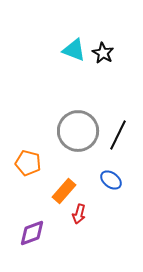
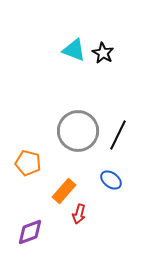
purple diamond: moved 2 px left, 1 px up
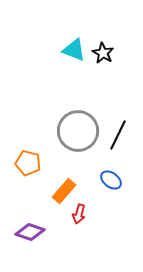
purple diamond: rotated 40 degrees clockwise
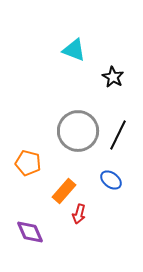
black star: moved 10 px right, 24 px down
purple diamond: rotated 48 degrees clockwise
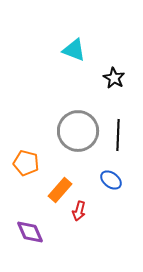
black star: moved 1 px right, 1 px down
black line: rotated 24 degrees counterclockwise
orange pentagon: moved 2 px left
orange rectangle: moved 4 px left, 1 px up
red arrow: moved 3 px up
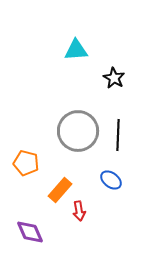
cyan triangle: moved 2 px right; rotated 25 degrees counterclockwise
red arrow: rotated 24 degrees counterclockwise
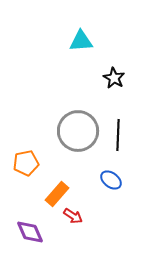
cyan triangle: moved 5 px right, 9 px up
orange pentagon: rotated 25 degrees counterclockwise
orange rectangle: moved 3 px left, 4 px down
red arrow: moved 6 px left, 5 px down; rotated 48 degrees counterclockwise
